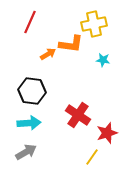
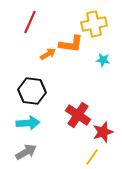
cyan arrow: moved 1 px left
red star: moved 4 px left, 1 px up
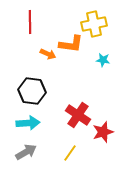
red line: rotated 25 degrees counterclockwise
orange arrow: rotated 56 degrees clockwise
yellow line: moved 22 px left, 4 px up
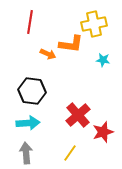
red line: rotated 10 degrees clockwise
red cross: rotated 15 degrees clockwise
gray arrow: moved 1 px down; rotated 65 degrees counterclockwise
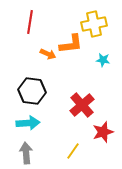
orange L-shape: rotated 15 degrees counterclockwise
red cross: moved 4 px right, 10 px up
yellow line: moved 3 px right, 2 px up
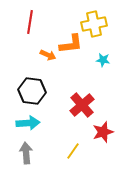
orange arrow: moved 1 px down
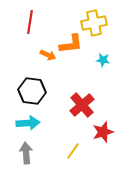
yellow cross: moved 1 px up
